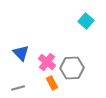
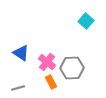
blue triangle: rotated 12 degrees counterclockwise
orange rectangle: moved 1 px left, 1 px up
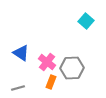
orange rectangle: rotated 48 degrees clockwise
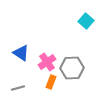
pink cross: rotated 18 degrees clockwise
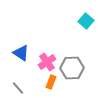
gray line: rotated 64 degrees clockwise
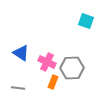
cyan square: rotated 21 degrees counterclockwise
pink cross: rotated 30 degrees counterclockwise
orange rectangle: moved 2 px right
gray line: rotated 40 degrees counterclockwise
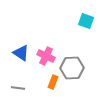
pink cross: moved 1 px left, 6 px up
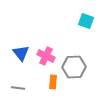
blue triangle: rotated 18 degrees clockwise
gray hexagon: moved 2 px right, 1 px up
orange rectangle: rotated 16 degrees counterclockwise
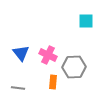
cyan square: rotated 21 degrees counterclockwise
pink cross: moved 2 px right, 1 px up
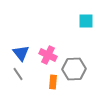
gray hexagon: moved 2 px down
gray line: moved 14 px up; rotated 48 degrees clockwise
